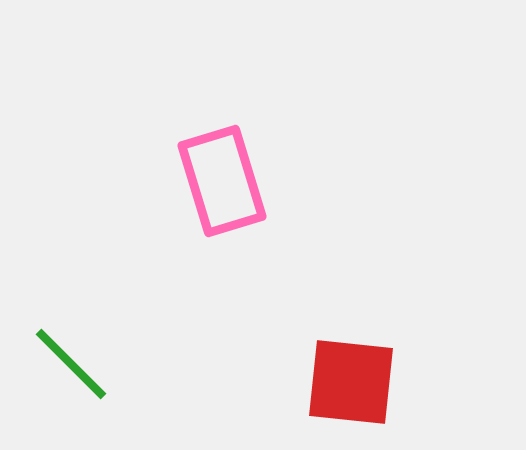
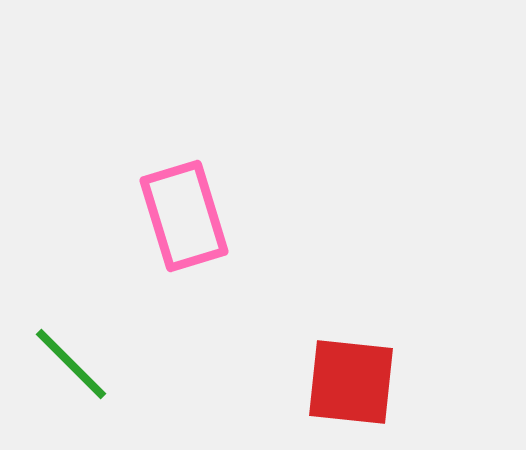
pink rectangle: moved 38 px left, 35 px down
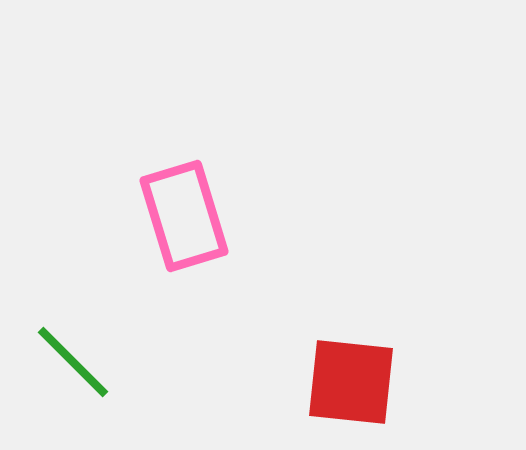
green line: moved 2 px right, 2 px up
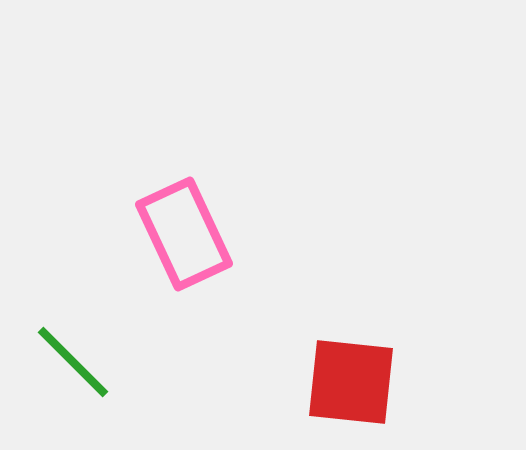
pink rectangle: moved 18 px down; rotated 8 degrees counterclockwise
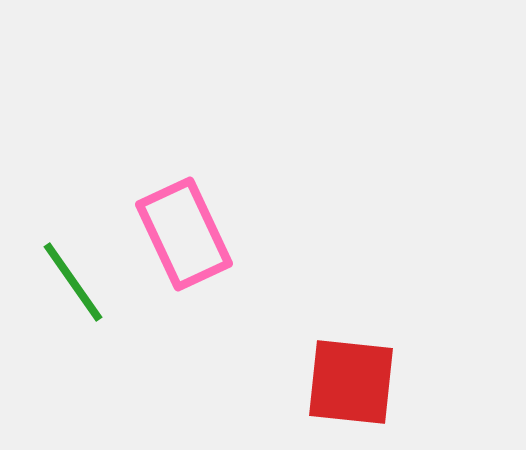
green line: moved 80 px up; rotated 10 degrees clockwise
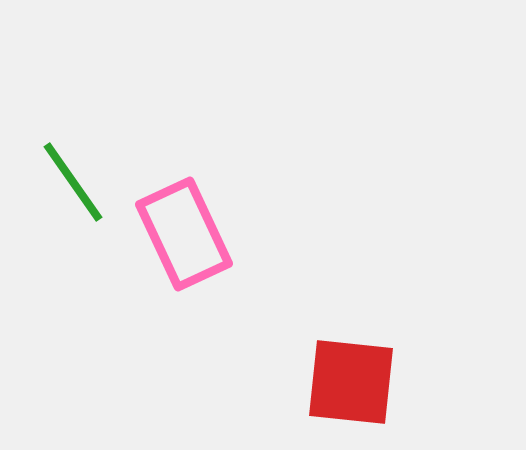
green line: moved 100 px up
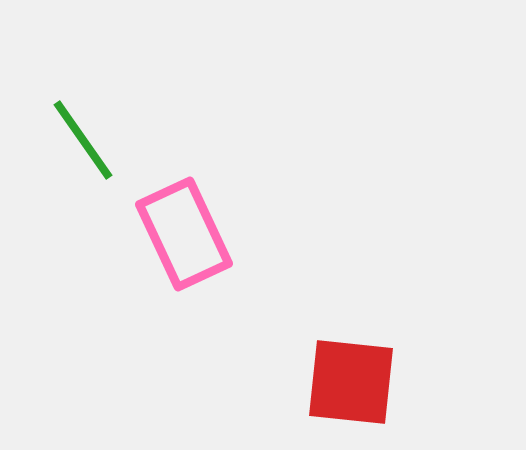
green line: moved 10 px right, 42 px up
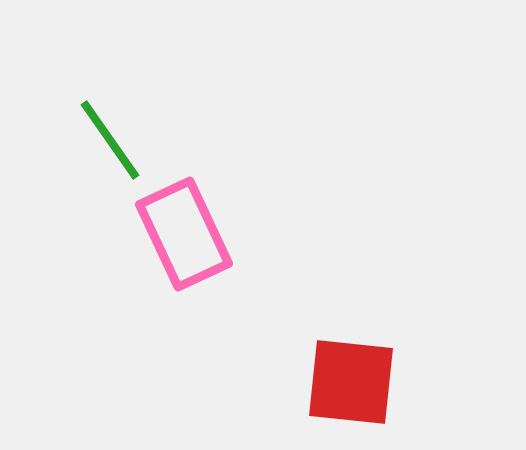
green line: moved 27 px right
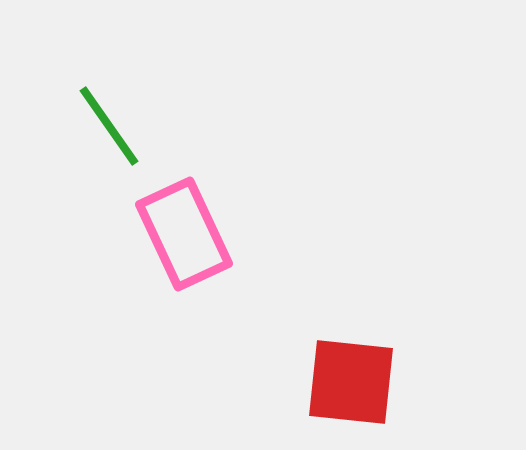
green line: moved 1 px left, 14 px up
